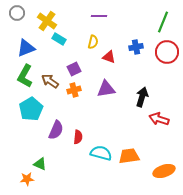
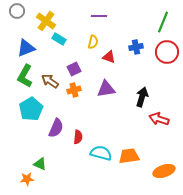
gray circle: moved 2 px up
yellow cross: moved 1 px left
purple semicircle: moved 2 px up
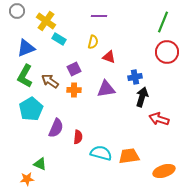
blue cross: moved 1 px left, 30 px down
orange cross: rotated 16 degrees clockwise
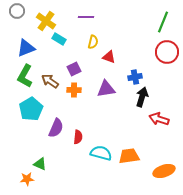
purple line: moved 13 px left, 1 px down
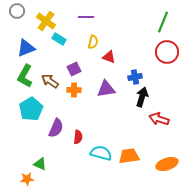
orange ellipse: moved 3 px right, 7 px up
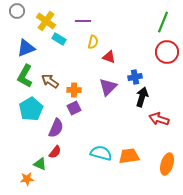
purple line: moved 3 px left, 4 px down
purple square: moved 39 px down
purple triangle: moved 2 px right, 2 px up; rotated 36 degrees counterclockwise
red semicircle: moved 23 px left, 15 px down; rotated 32 degrees clockwise
orange ellipse: rotated 55 degrees counterclockwise
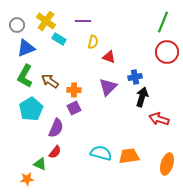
gray circle: moved 14 px down
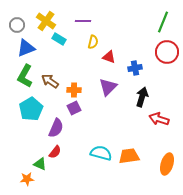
blue cross: moved 9 px up
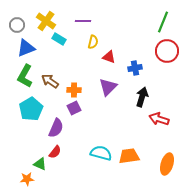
red circle: moved 1 px up
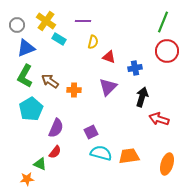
purple square: moved 17 px right, 24 px down
